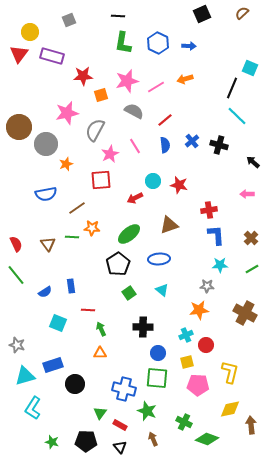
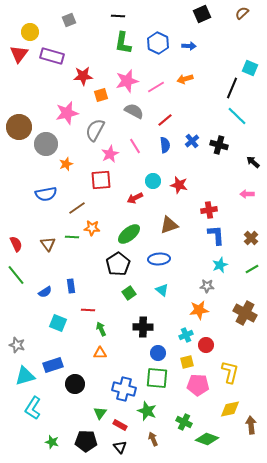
cyan star at (220, 265): rotated 21 degrees counterclockwise
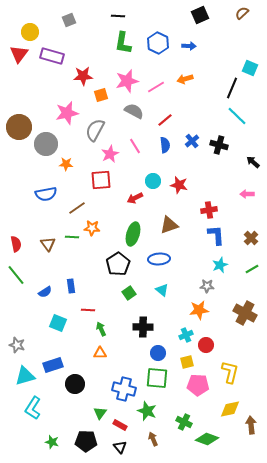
black square at (202, 14): moved 2 px left, 1 px down
orange star at (66, 164): rotated 24 degrees clockwise
green ellipse at (129, 234): moved 4 px right; rotated 35 degrees counterclockwise
red semicircle at (16, 244): rotated 14 degrees clockwise
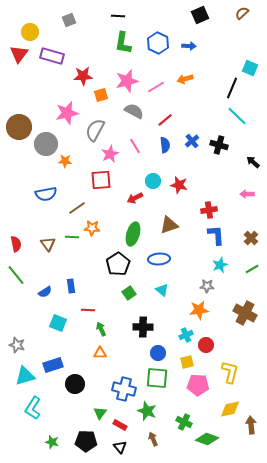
orange star at (66, 164): moved 1 px left, 3 px up
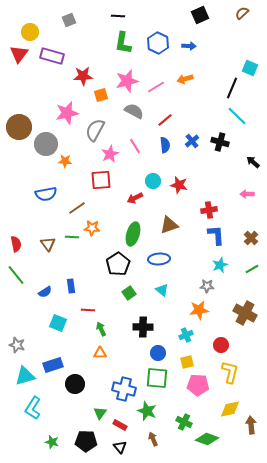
black cross at (219, 145): moved 1 px right, 3 px up
red circle at (206, 345): moved 15 px right
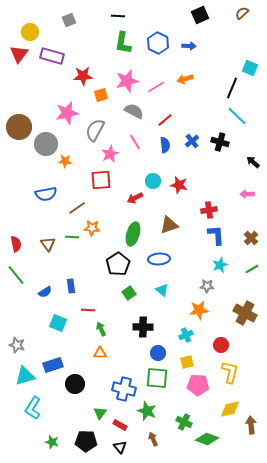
pink line at (135, 146): moved 4 px up
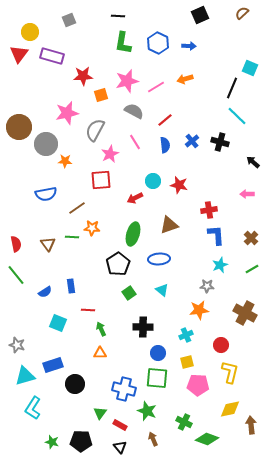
black pentagon at (86, 441): moved 5 px left
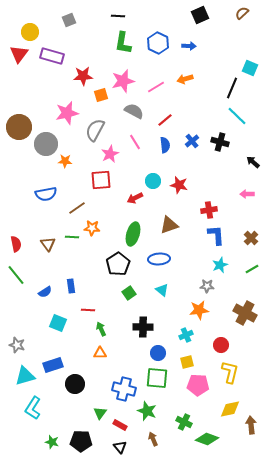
pink star at (127, 81): moved 4 px left
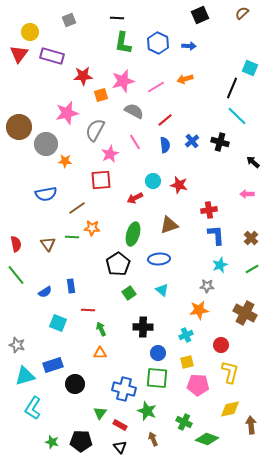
black line at (118, 16): moved 1 px left, 2 px down
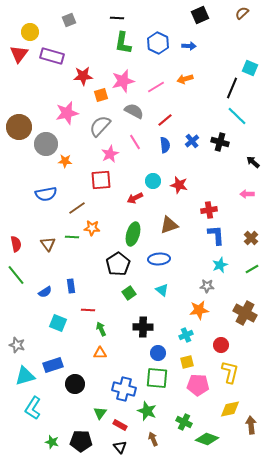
gray semicircle at (95, 130): moved 5 px right, 4 px up; rotated 15 degrees clockwise
